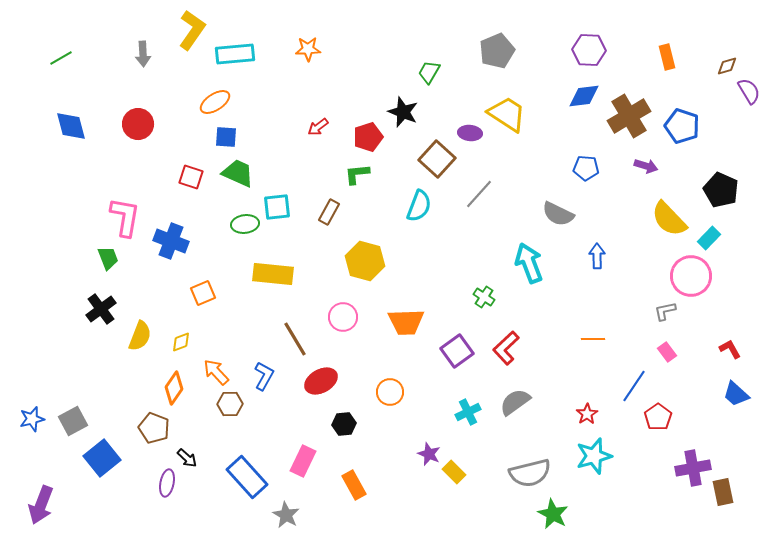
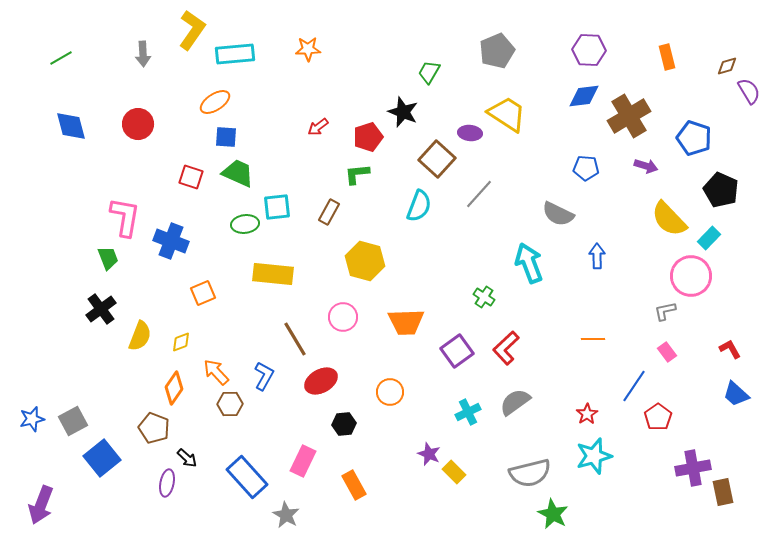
blue pentagon at (682, 126): moved 12 px right, 12 px down
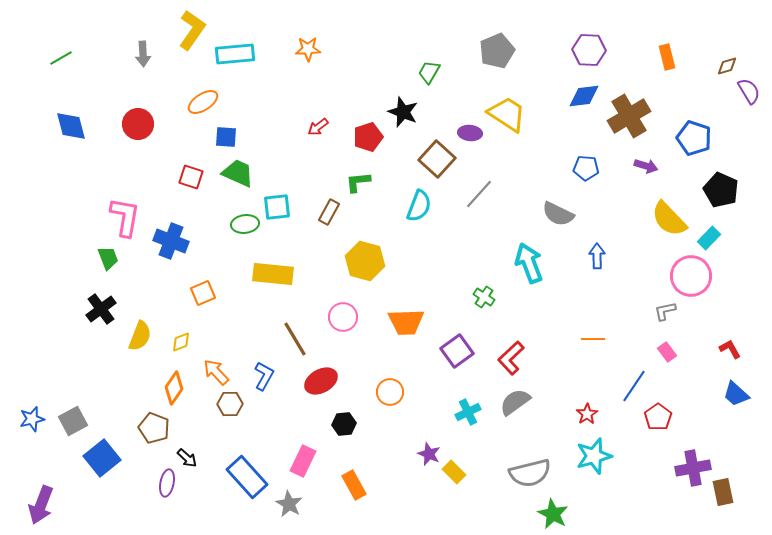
orange ellipse at (215, 102): moved 12 px left
green L-shape at (357, 174): moved 1 px right, 8 px down
red L-shape at (506, 348): moved 5 px right, 10 px down
gray star at (286, 515): moved 3 px right, 11 px up
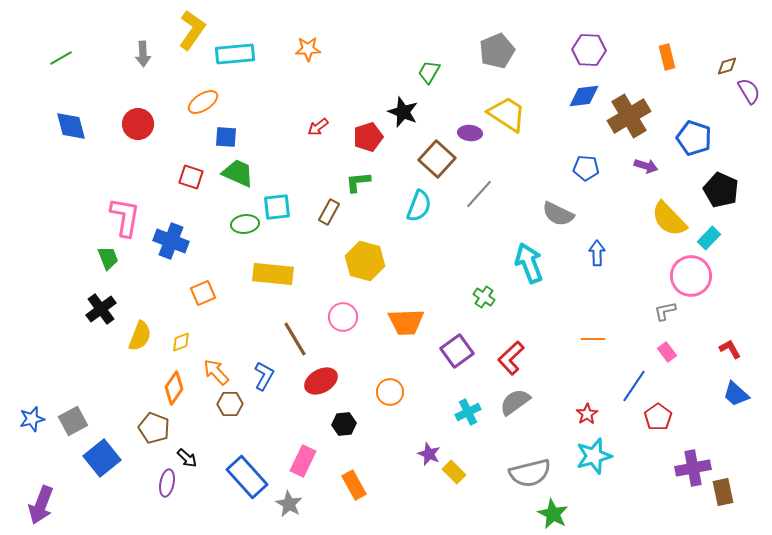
blue arrow at (597, 256): moved 3 px up
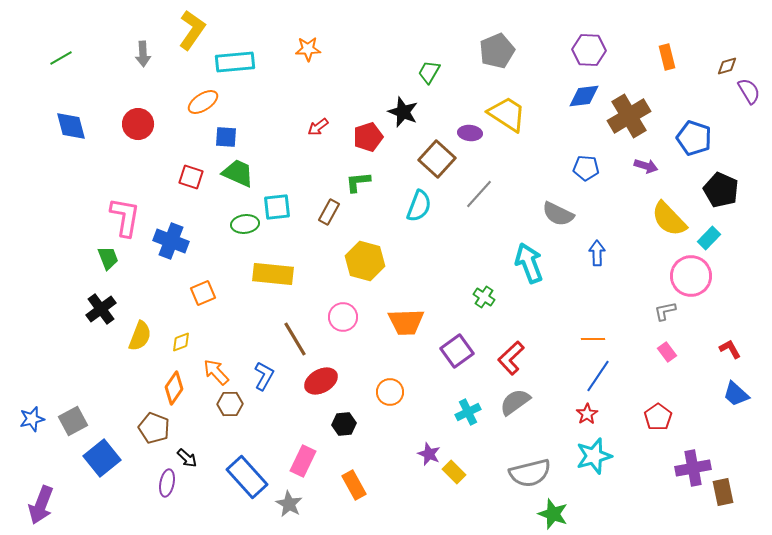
cyan rectangle at (235, 54): moved 8 px down
blue line at (634, 386): moved 36 px left, 10 px up
green star at (553, 514): rotated 8 degrees counterclockwise
